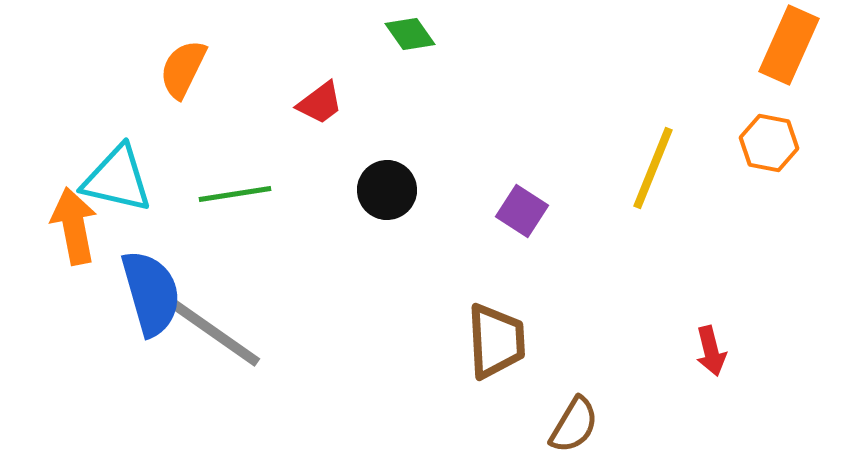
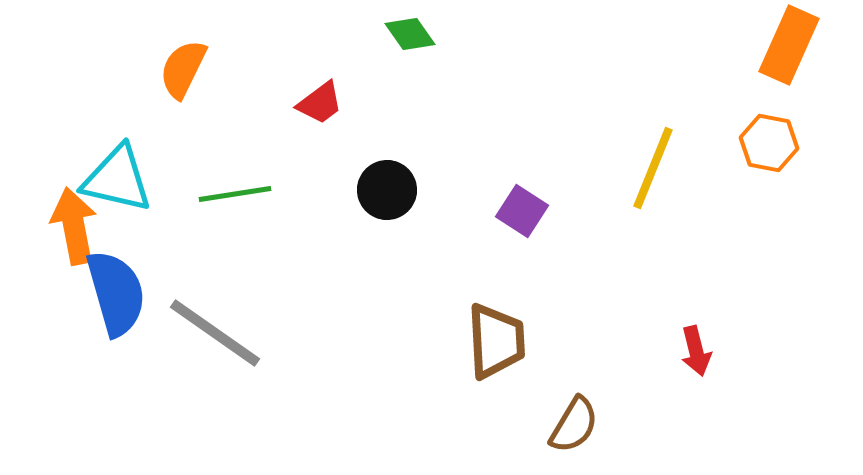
blue semicircle: moved 35 px left
red arrow: moved 15 px left
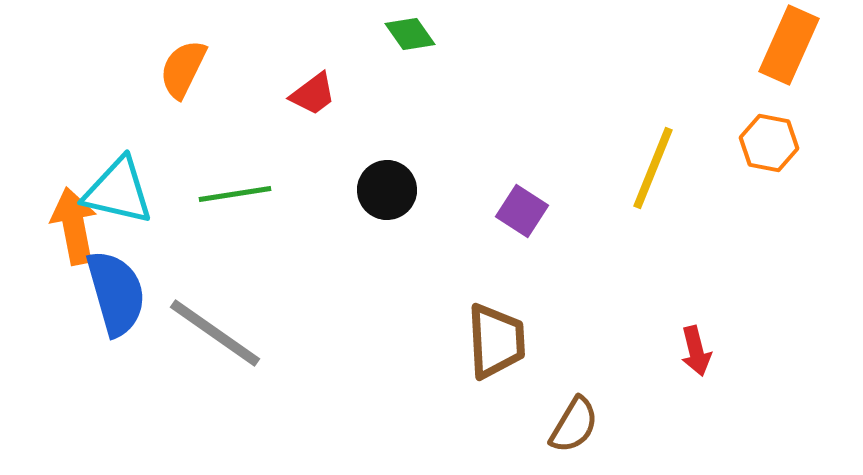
red trapezoid: moved 7 px left, 9 px up
cyan triangle: moved 1 px right, 12 px down
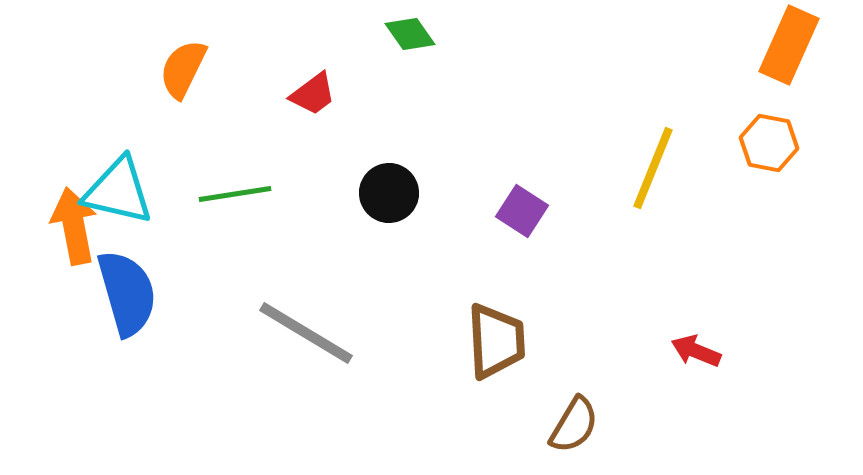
black circle: moved 2 px right, 3 px down
blue semicircle: moved 11 px right
gray line: moved 91 px right; rotated 4 degrees counterclockwise
red arrow: rotated 126 degrees clockwise
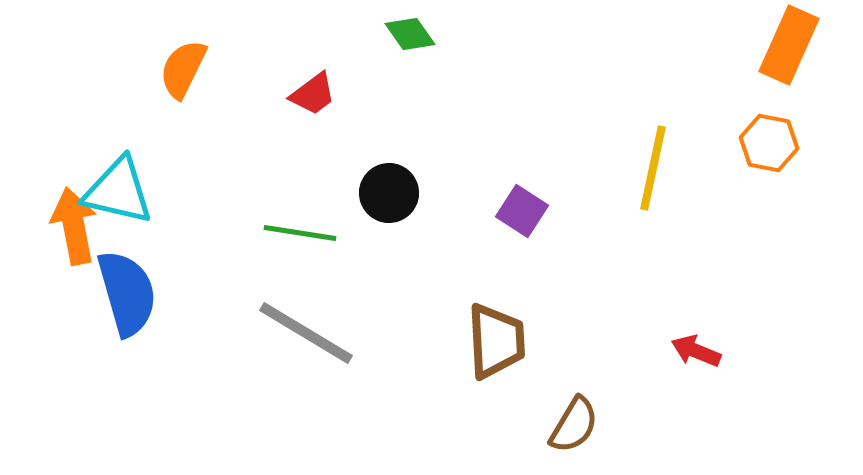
yellow line: rotated 10 degrees counterclockwise
green line: moved 65 px right, 39 px down; rotated 18 degrees clockwise
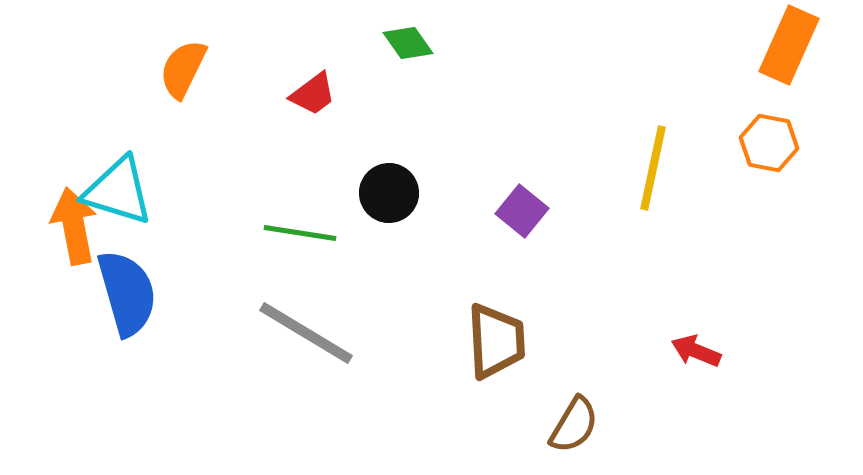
green diamond: moved 2 px left, 9 px down
cyan triangle: rotated 4 degrees clockwise
purple square: rotated 6 degrees clockwise
